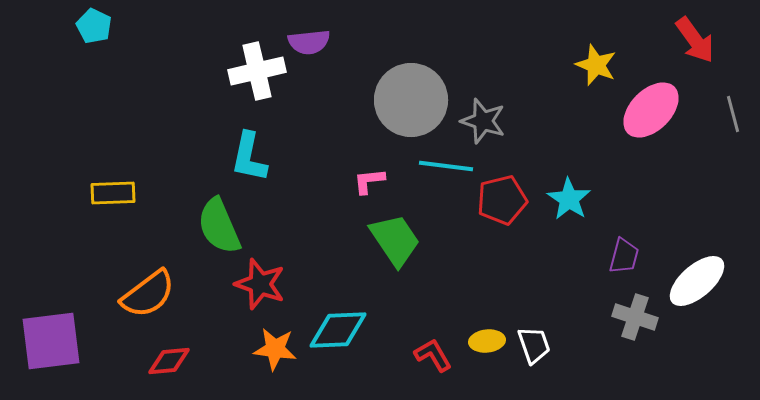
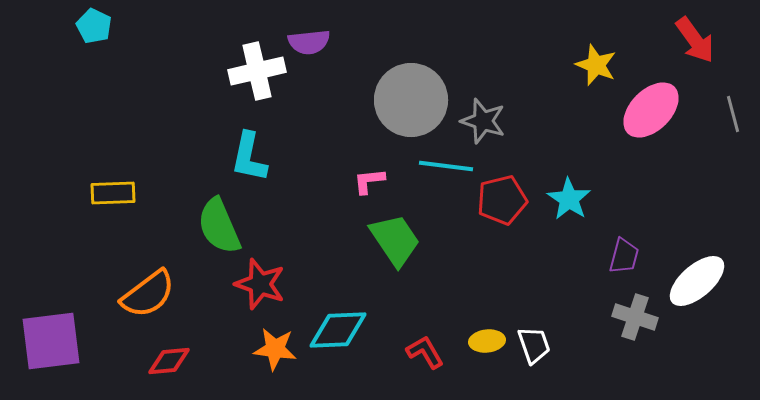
red L-shape: moved 8 px left, 3 px up
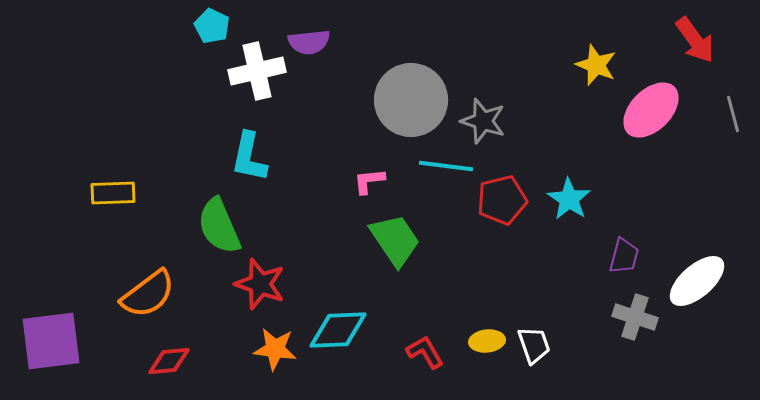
cyan pentagon: moved 118 px right
